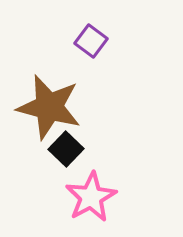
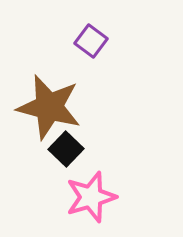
pink star: rotated 12 degrees clockwise
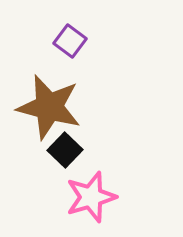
purple square: moved 21 px left
black square: moved 1 px left, 1 px down
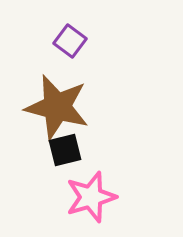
brown star: moved 8 px right
black square: rotated 32 degrees clockwise
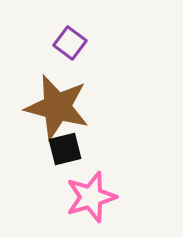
purple square: moved 2 px down
black square: moved 1 px up
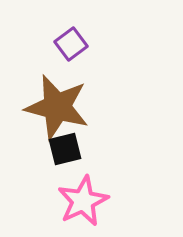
purple square: moved 1 px right, 1 px down; rotated 16 degrees clockwise
pink star: moved 8 px left, 4 px down; rotated 9 degrees counterclockwise
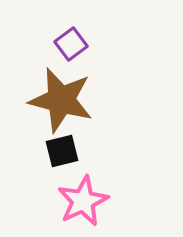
brown star: moved 4 px right, 7 px up
black square: moved 3 px left, 2 px down
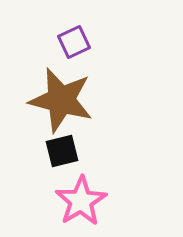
purple square: moved 3 px right, 2 px up; rotated 12 degrees clockwise
pink star: moved 2 px left; rotated 6 degrees counterclockwise
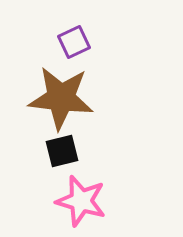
brown star: moved 2 px up; rotated 8 degrees counterclockwise
pink star: rotated 24 degrees counterclockwise
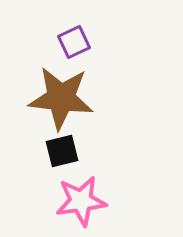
pink star: rotated 24 degrees counterclockwise
